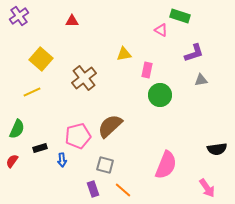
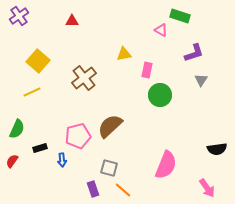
yellow square: moved 3 px left, 2 px down
gray triangle: rotated 48 degrees counterclockwise
gray square: moved 4 px right, 3 px down
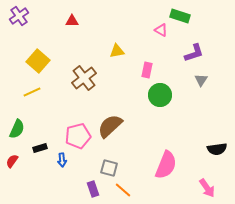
yellow triangle: moved 7 px left, 3 px up
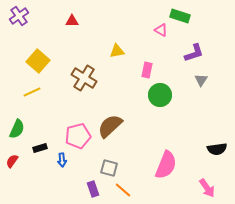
brown cross: rotated 20 degrees counterclockwise
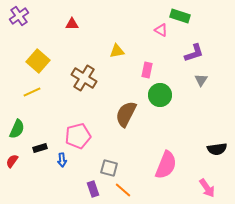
red triangle: moved 3 px down
brown semicircle: moved 16 px right, 12 px up; rotated 20 degrees counterclockwise
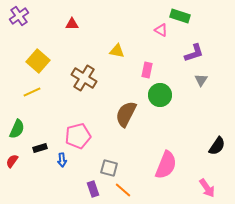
yellow triangle: rotated 21 degrees clockwise
black semicircle: moved 3 px up; rotated 48 degrees counterclockwise
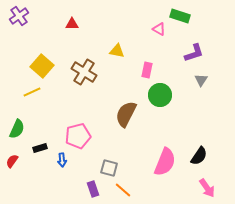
pink triangle: moved 2 px left, 1 px up
yellow square: moved 4 px right, 5 px down
brown cross: moved 6 px up
black semicircle: moved 18 px left, 10 px down
pink semicircle: moved 1 px left, 3 px up
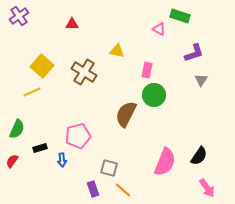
green circle: moved 6 px left
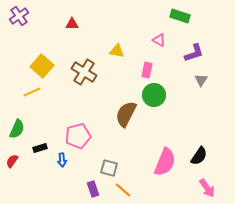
pink triangle: moved 11 px down
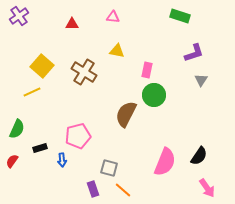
pink triangle: moved 46 px left, 23 px up; rotated 24 degrees counterclockwise
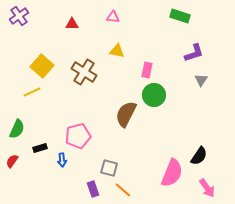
pink semicircle: moved 7 px right, 11 px down
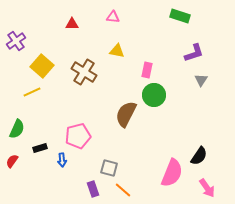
purple cross: moved 3 px left, 25 px down
